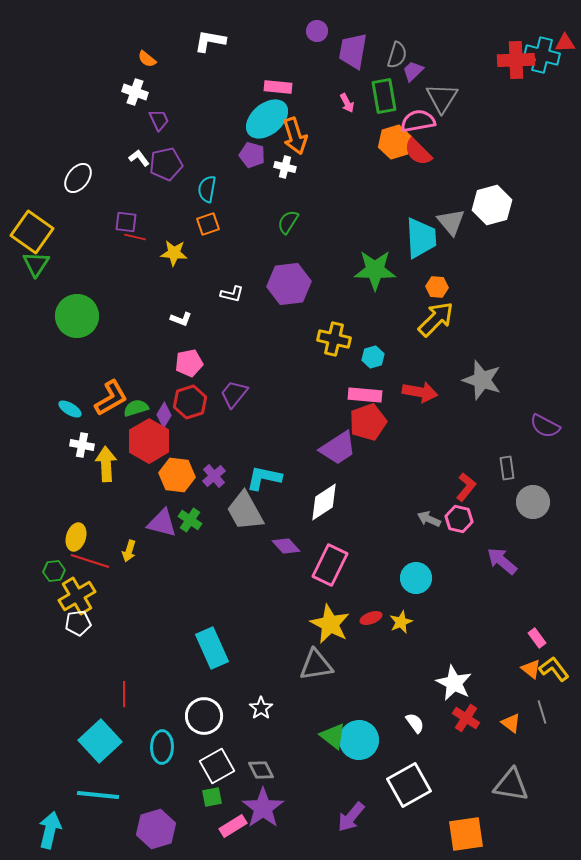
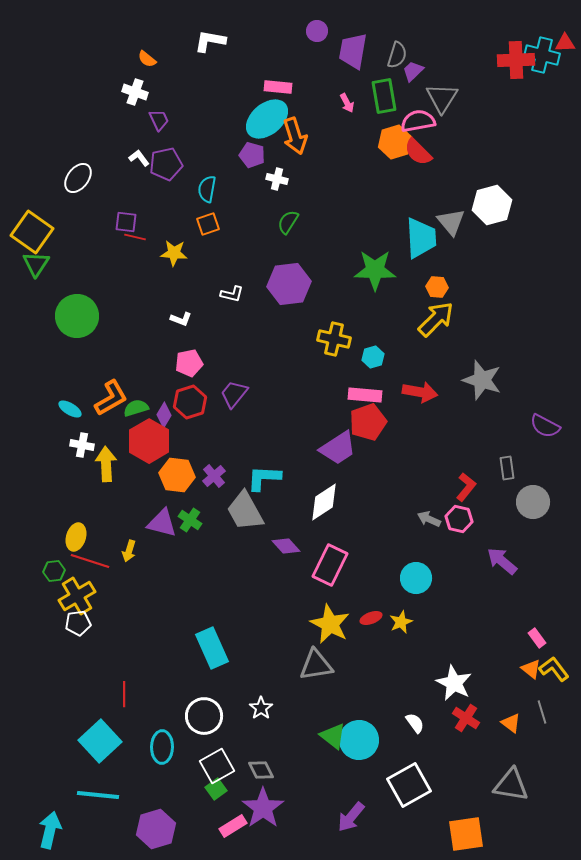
white cross at (285, 167): moved 8 px left, 12 px down
cyan L-shape at (264, 478): rotated 9 degrees counterclockwise
green square at (212, 797): moved 4 px right, 8 px up; rotated 25 degrees counterclockwise
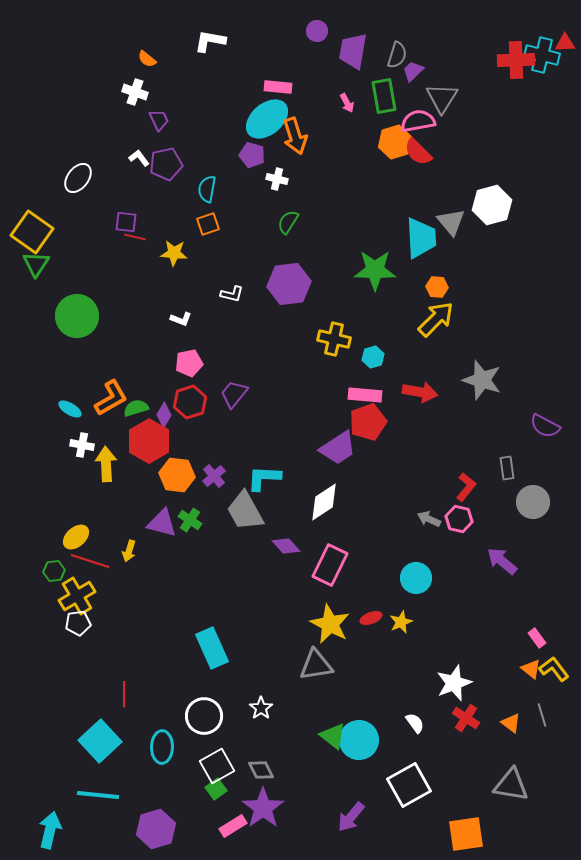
yellow ellipse at (76, 537): rotated 32 degrees clockwise
white star at (454, 683): rotated 24 degrees clockwise
gray line at (542, 712): moved 3 px down
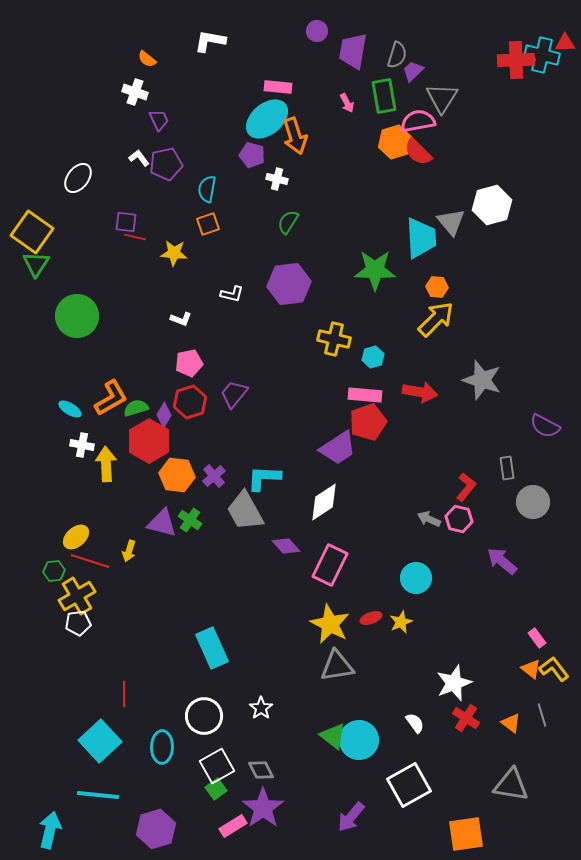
gray triangle at (316, 665): moved 21 px right, 1 px down
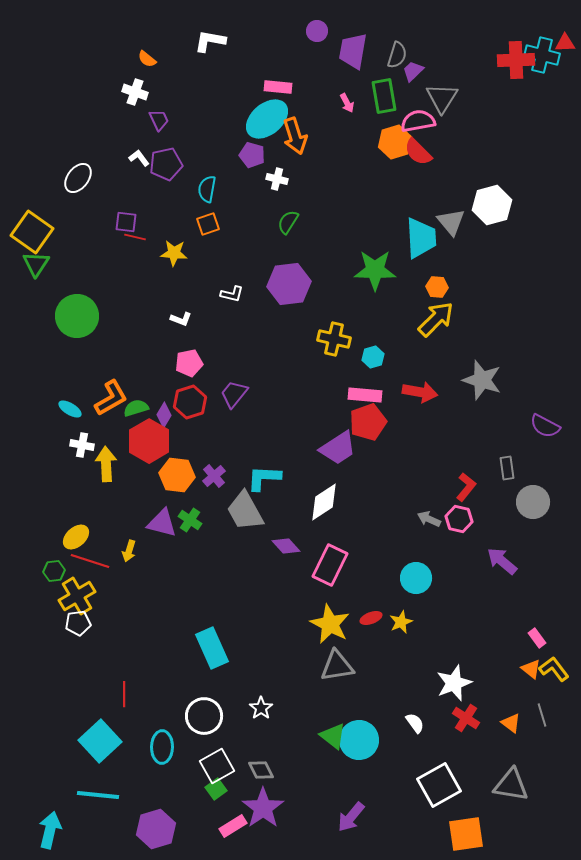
white square at (409, 785): moved 30 px right
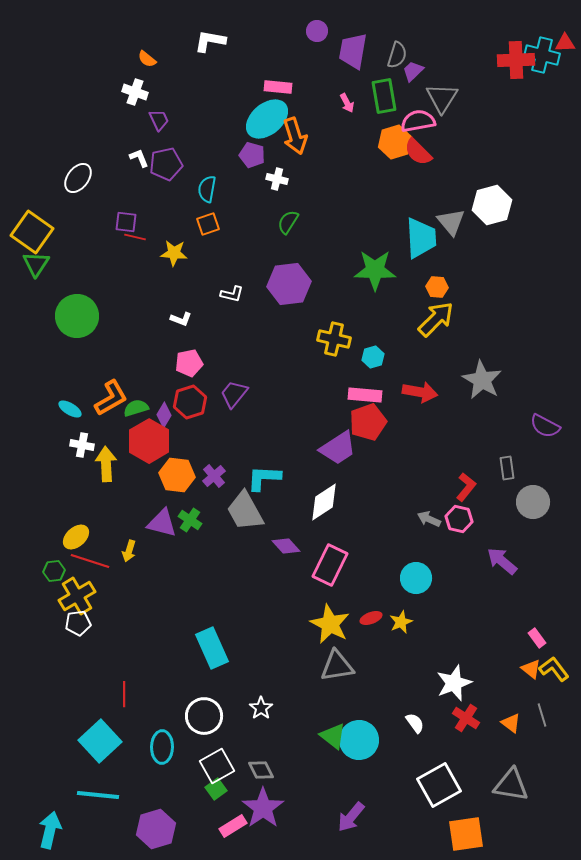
white L-shape at (139, 158): rotated 15 degrees clockwise
gray star at (482, 380): rotated 12 degrees clockwise
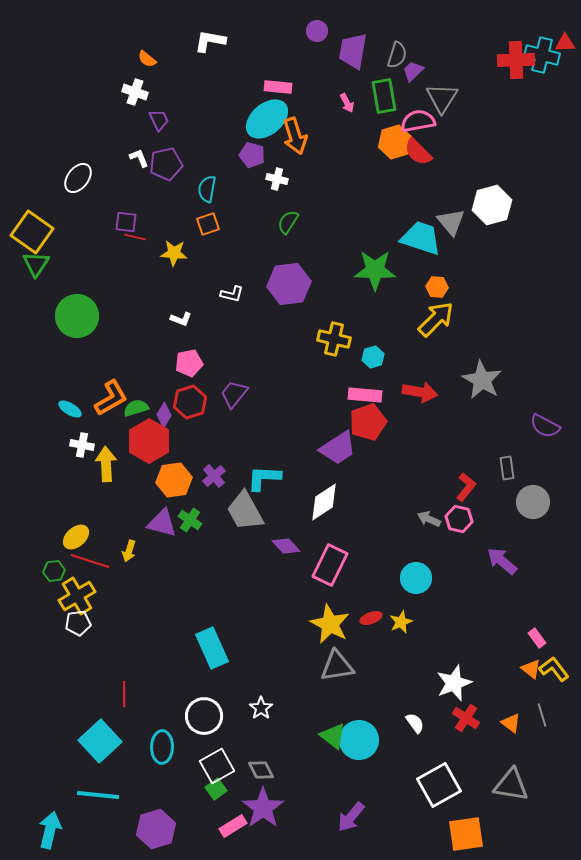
cyan trapezoid at (421, 238): rotated 69 degrees counterclockwise
orange hexagon at (177, 475): moved 3 px left, 5 px down; rotated 16 degrees counterclockwise
